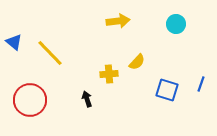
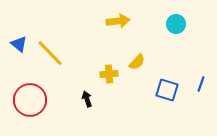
blue triangle: moved 5 px right, 2 px down
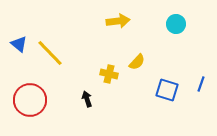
yellow cross: rotated 18 degrees clockwise
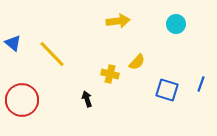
blue triangle: moved 6 px left, 1 px up
yellow line: moved 2 px right, 1 px down
yellow cross: moved 1 px right
red circle: moved 8 px left
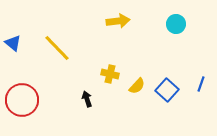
yellow line: moved 5 px right, 6 px up
yellow semicircle: moved 24 px down
blue square: rotated 25 degrees clockwise
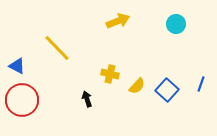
yellow arrow: rotated 15 degrees counterclockwise
blue triangle: moved 4 px right, 23 px down; rotated 12 degrees counterclockwise
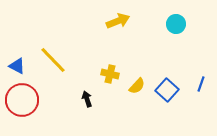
yellow line: moved 4 px left, 12 px down
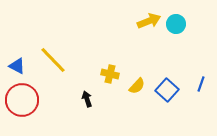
yellow arrow: moved 31 px right
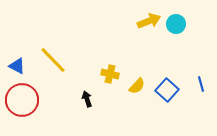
blue line: rotated 35 degrees counterclockwise
